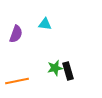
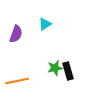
cyan triangle: rotated 40 degrees counterclockwise
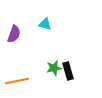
cyan triangle: rotated 48 degrees clockwise
purple semicircle: moved 2 px left
green star: moved 1 px left
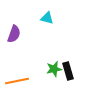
cyan triangle: moved 2 px right, 6 px up
green star: moved 1 px down
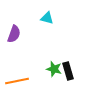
green star: rotated 28 degrees clockwise
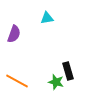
cyan triangle: rotated 24 degrees counterclockwise
green star: moved 2 px right, 13 px down
orange line: rotated 40 degrees clockwise
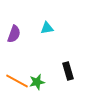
cyan triangle: moved 10 px down
green star: moved 19 px left; rotated 28 degrees counterclockwise
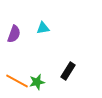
cyan triangle: moved 4 px left
black rectangle: rotated 48 degrees clockwise
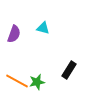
cyan triangle: rotated 24 degrees clockwise
black rectangle: moved 1 px right, 1 px up
